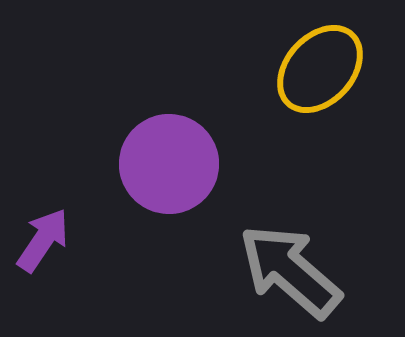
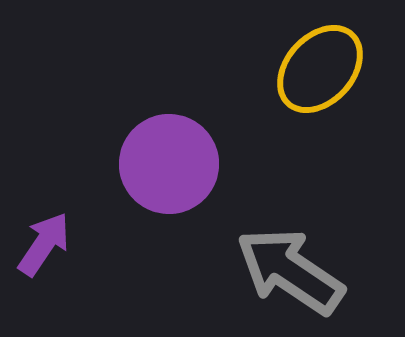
purple arrow: moved 1 px right, 4 px down
gray arrow: rotated 7 degrees counterclockwise
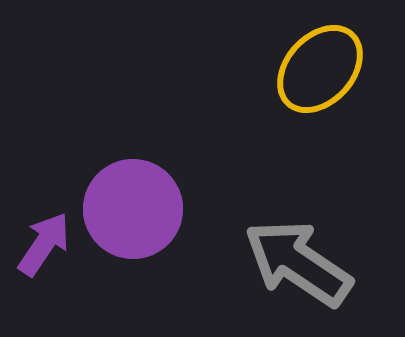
purple circle: moved 36 px left, 45 px down
gray arrow: moved 8 px right, 8 px up
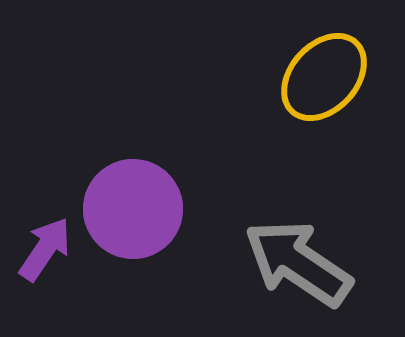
yellow ellipse: moved 4 px right, 8 px down
purple arrow: moved 1 px right, 5 px down
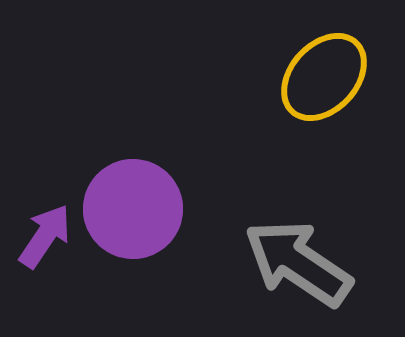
purple arrow: moved 13 px up
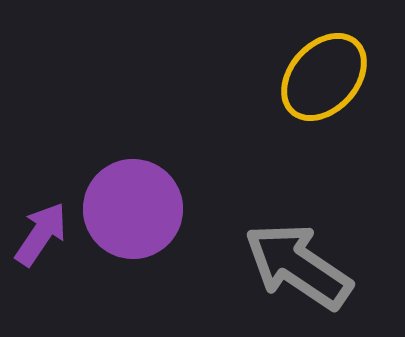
purple arrow: moved 4 px left, 2 px up
gray arrow: moved 3 px down
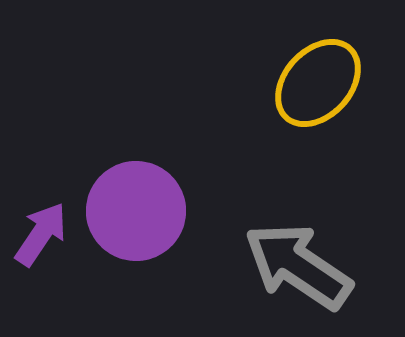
yellow ellipse: moved 6 px left, 6 px down
purple circle: moved 3 px right, 2 px down
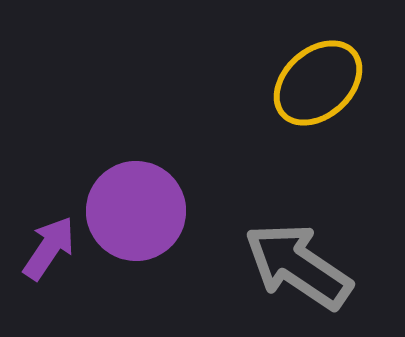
yellow ellipse: rotated 6 degrees clockwise
purple arrow: moved 8 px right, 14 px down
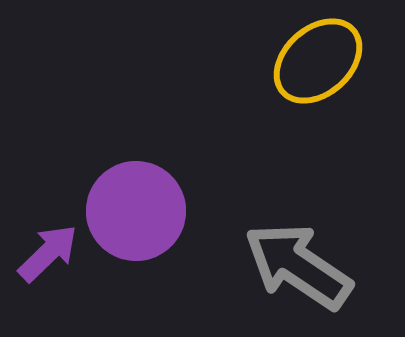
yellow ellipse: moved 22 px up
purple arrow: moved 1 px left, 5 px down; rotated 12 degrees clockwise
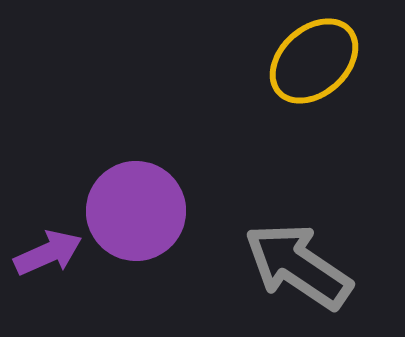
yellow ellipse: moved 4 px left
purple arrow: rotated 20 degrees clockwise
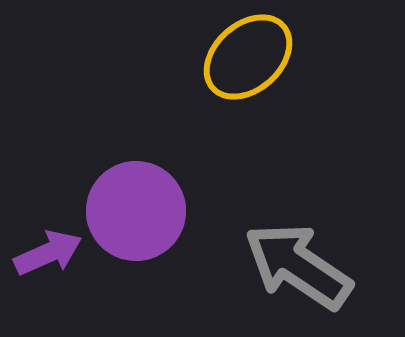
yellow ellipse: moved 66 px left, 4 px up
